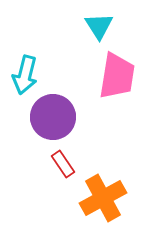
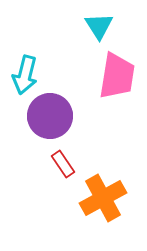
purple circle: moved 3 px left, 1 px up
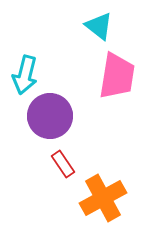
cyan triangle: rotated 20 degrees counterclockwise
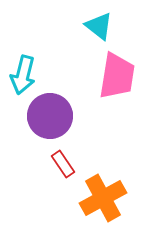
cyan arrow: moved 2 px left
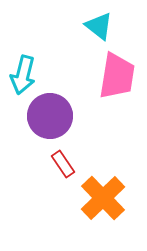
orange cross: rotated 15 degrees counterclockwise
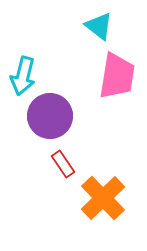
cyan arrow: moved 1 px down
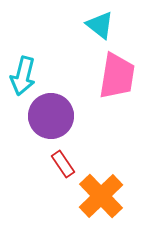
cyan triangle: moved 1 px right, 1 px up
purple circle: moved 1 px right
orange cross: moved 2 px left, 2 px up
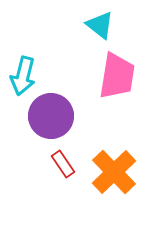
orange cross: moved 13 px right, 24 px up
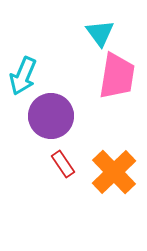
cyan triangle: moved 8 px down; rotated 16 degrees clockwise
cyan arrow: rotated 9 degrees clockwise
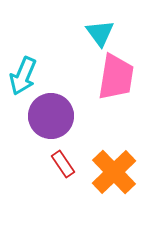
pink trapezoid: moved 1 px left, 1 px down
